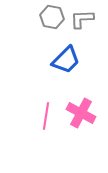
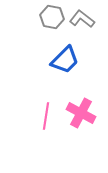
gray L-shape: rotated 40 degrees clockwise
blue trapezoid: moved 1 px left
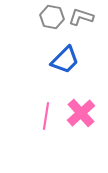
gray L-shape: moved 1 px left, 2 px up; rotated 20 degrees counterclockwise
pink cross: rotated 20 degrees clockwise
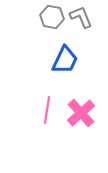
gray L-shape: rotated 50 degrees clockwise
blue trapezoid: rotated 20 degrees counterclockwise
pink line: moved 1 px right, 6 px up
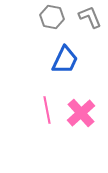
gray L-shape: moved 9 px right
pink line: rotated 20 degrees counterclockwise
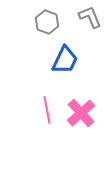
gray hexagon: moved 5 px left, 5 px down; rotated 10 degrees clockwise
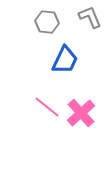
gray hexagon: rotated 15 degrees counterclockwise
pink line: moved 3 px up; rotated 40 degrees counterclockwise
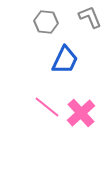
gray hexagon: moved 1 px left
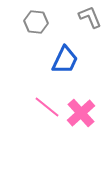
gray hexagon: moved 10 px left
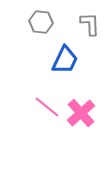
gray L-shape: moved 7 px down; rotated 20 degrees clockwise
gray hexagon: moved 5 px right
